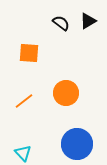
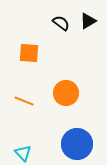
orange line: rotated 60 degrees clockwise
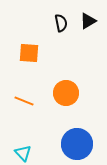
black semicircle: rotated 42 degrees clockwise
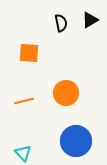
black triangle: moved 2 px right, 1 px up
orange line: rotated 36 degrees counterclockwise
blue circle: moved 1 px left, 3 px up
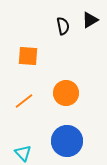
black semicircle: moved 2 px right, 3 px down
orange square: moved 1 px left, 3 px down
orange line: rotated 24 degrees counterclockwise
blue circle: moved 9 px left
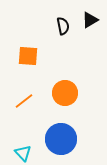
orange circle: moved 1 px left
blue circle: moved 6 px left, 2 px up
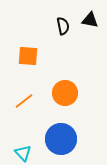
black triangle: rotated 42 degrees clockwise
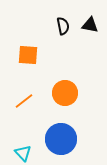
black triangle: moved 5 px down
orange square: moved 1 px up
